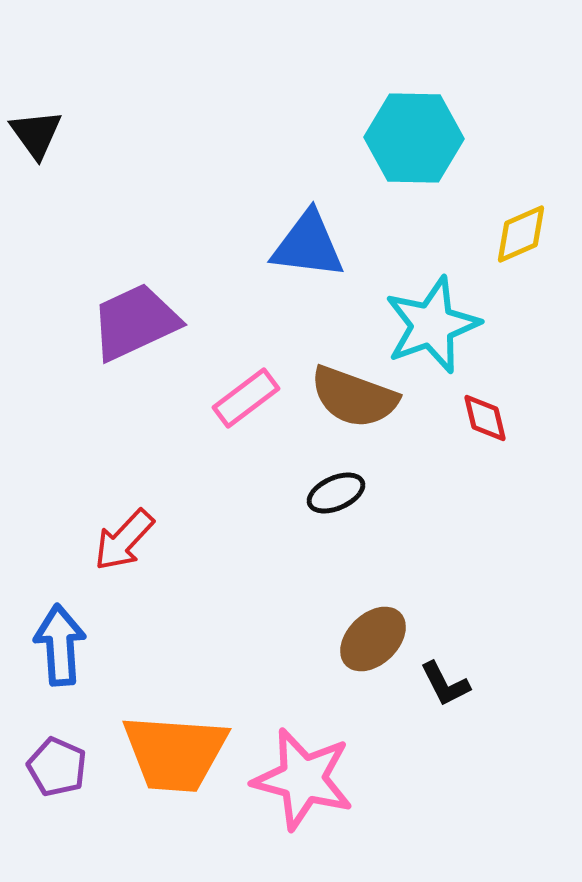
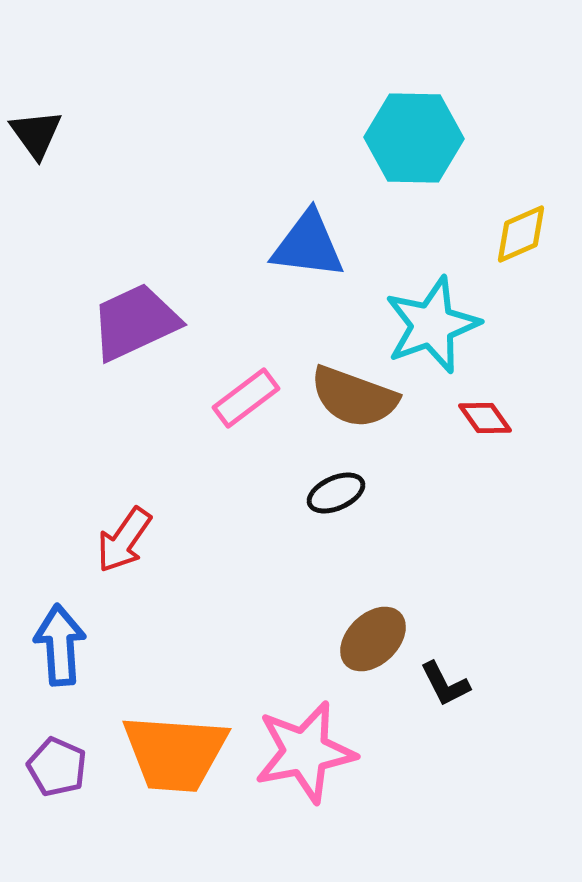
red diamond: rotated 22 degrees counterclockwise
red arrow: rotated 8 degrees counterclockwise
pink star: moved 2 px right, 27 px up; rotated 26 degrees counterclockwise
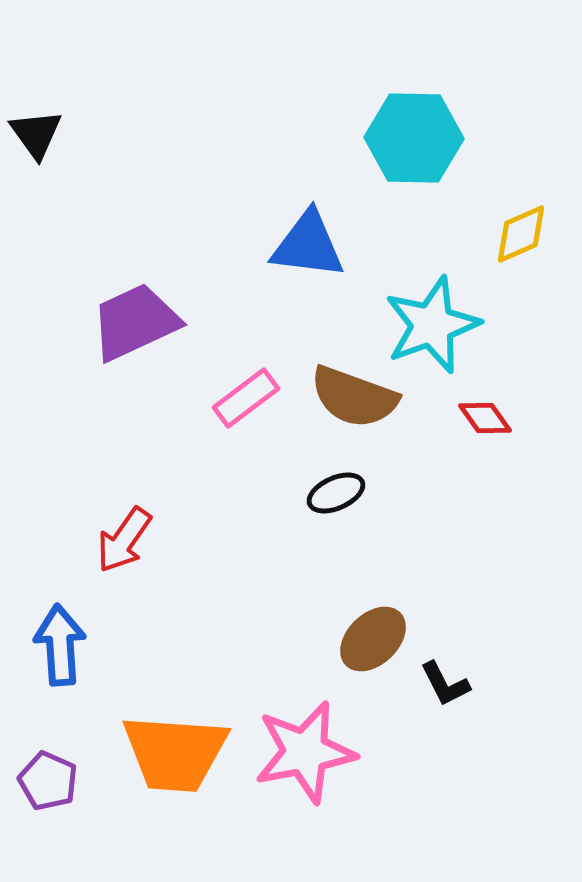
purple pentagon: moved 9 px left, 14 px down
